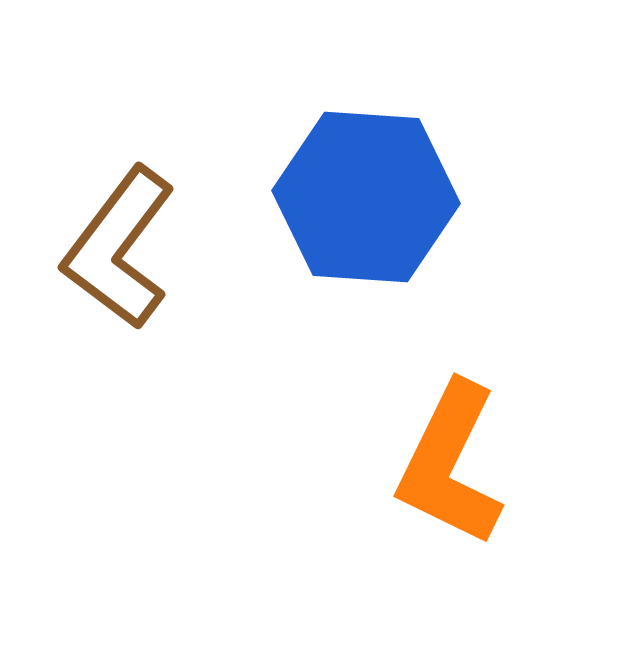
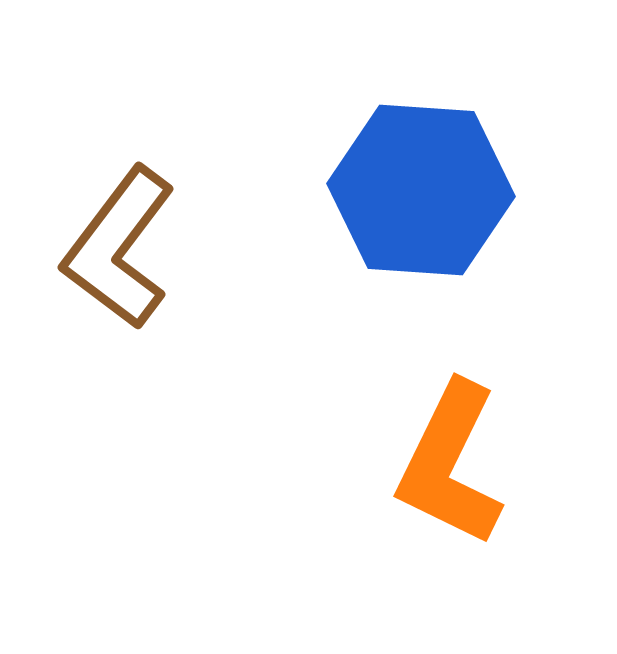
blue hexagon: moved 55 px right, 7 px up
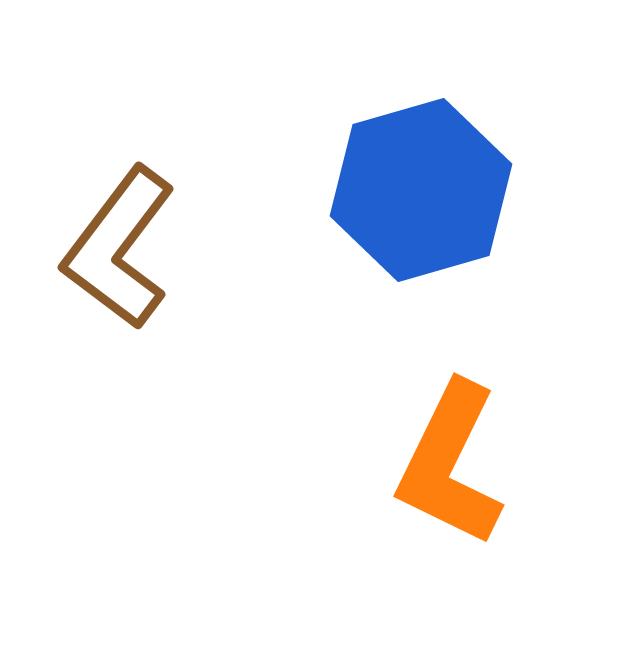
blue hexagon: rotated 20 degrees counterclockwise
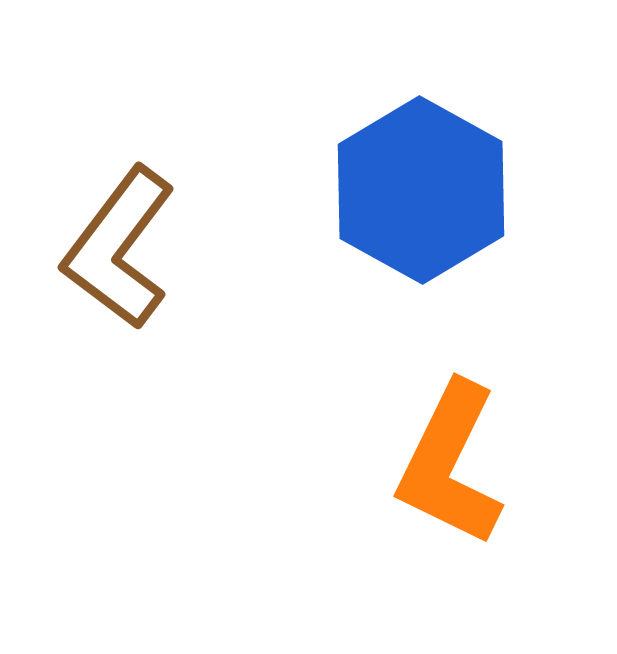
blue hexagon: rotated 15 degrees counterclockwise
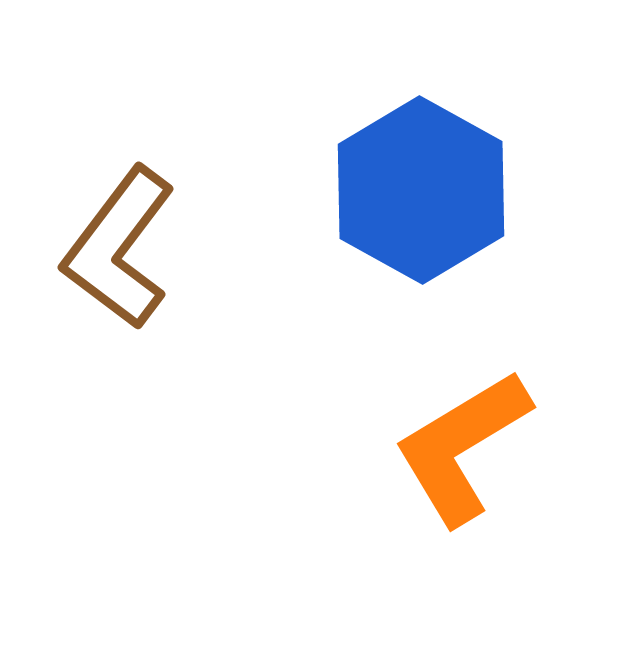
orange L-shape: moved 12 px right, 17 px up; rotated 33 degrees clockwise
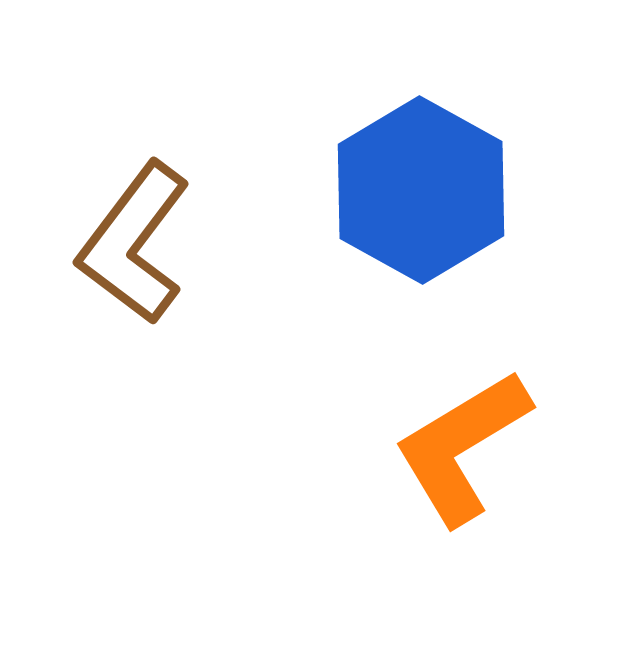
brown L-shape: moved 15 px right, 5 px up
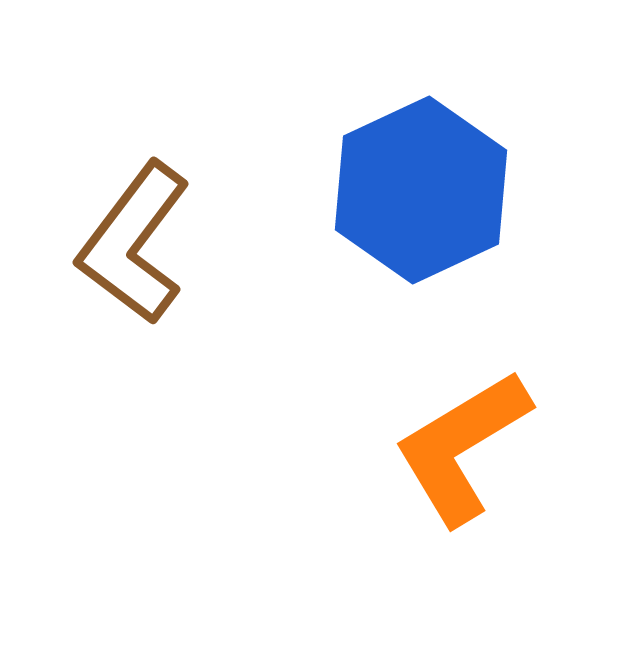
blue hexagon: rotated 6 degrees clockwise
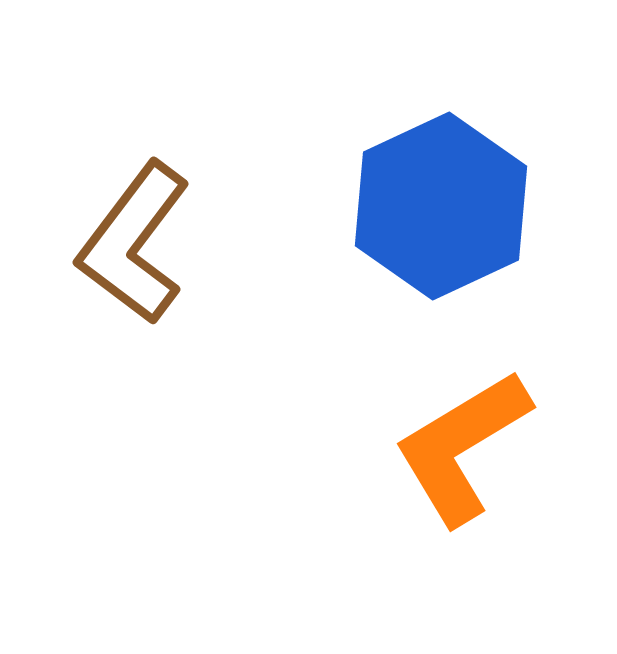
blue hexagon: moved 20 px right, 16 px down
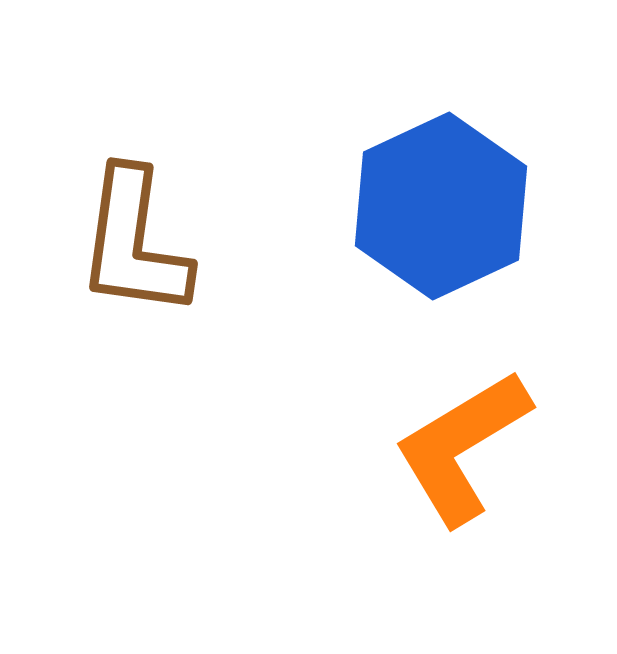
brown L-shape: rotated 29 degrees counterclockwise
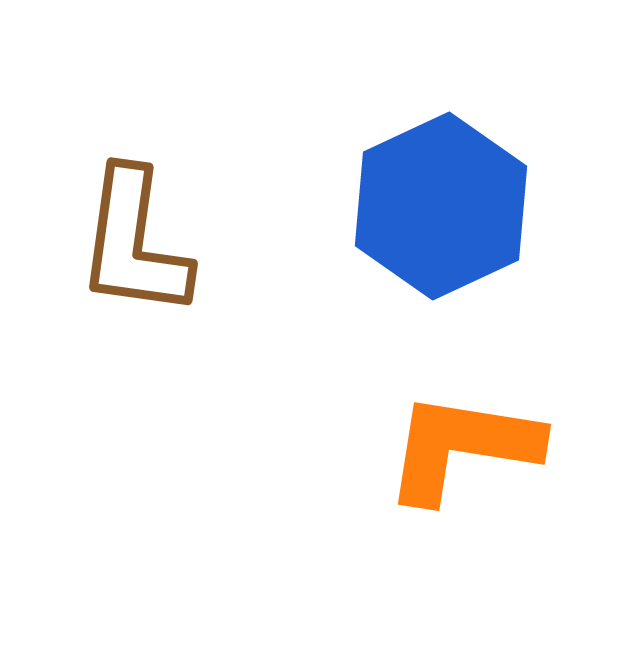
orange L-shape: rotated 40 degrees clockwise
